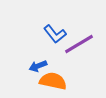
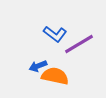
blue L-shape: rotated 15 degrees counterclockwise
orange semicircle: moved 2 px right, 5 px up
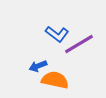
blue L-shape: moved 2 px right
orange semicircle: moved 4 px down
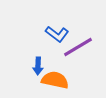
purple line: moved 1 px left, 3 px down
blue arrow: rotated 66 degrees counterclockwise
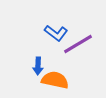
blue L-shape: moved 1 px left, 1 px up
purple line: moved 3 px up
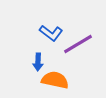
blue L-shape: moved 5 px left
blue arrow: moved 4 px up
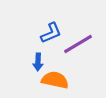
blue L-shape: rotated 60 degrees counterclockwise
